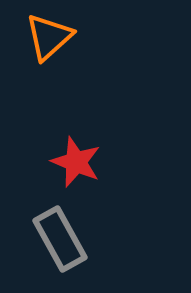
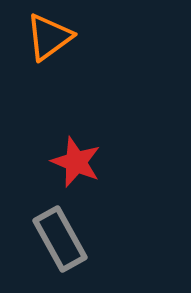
orange triangle: rotated 6 degrees clockwise
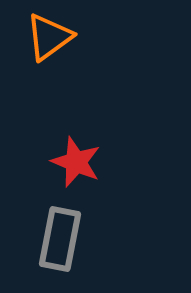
gray rectangle: rotated 40 degrees clockwise
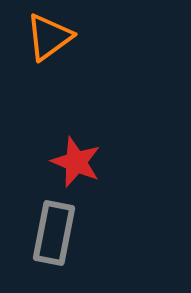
gray rectangle: moved 6 px left, 6 px up
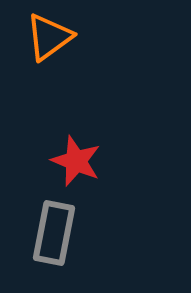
red star: moved 1 px up
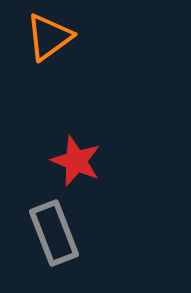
gray rectangle: rotated 32 degrees counterclockwise
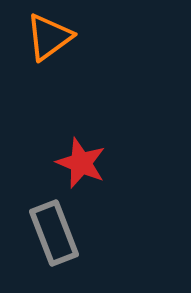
red star: moved 5 px right, 2 px down
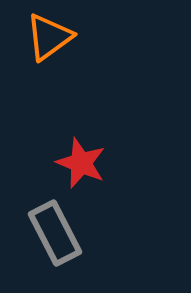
gray rectangle: moved 1 px right; rotated 6 degrees counterclockwise
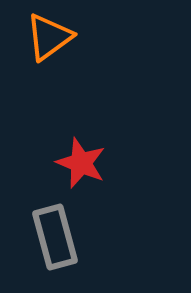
gray rectangle: moved 4 px down; rotated 12 degrees clockwise
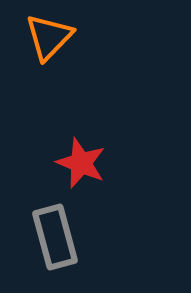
orange triangle: rotated 10 degrees counterclockwise
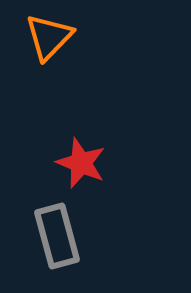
gray rectangle: moved 2 px right, 1 px up
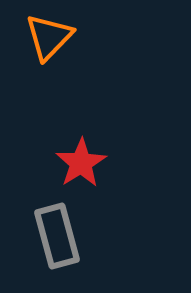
red star: rotated 18 degrees clockwise
